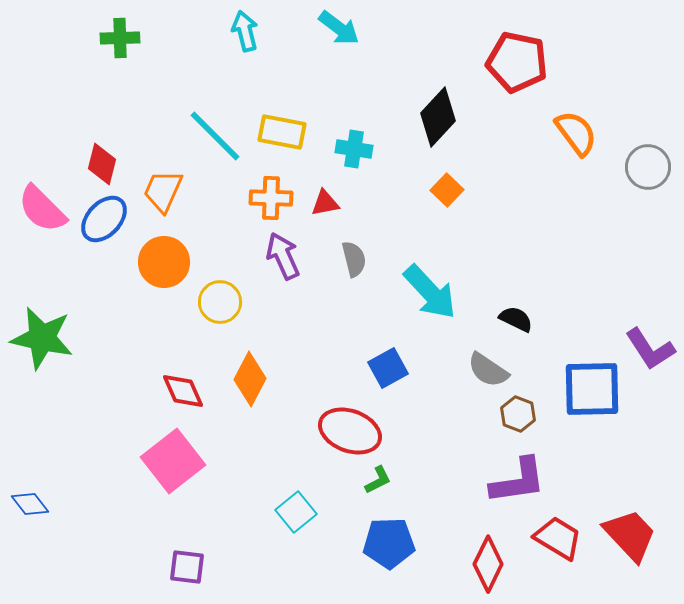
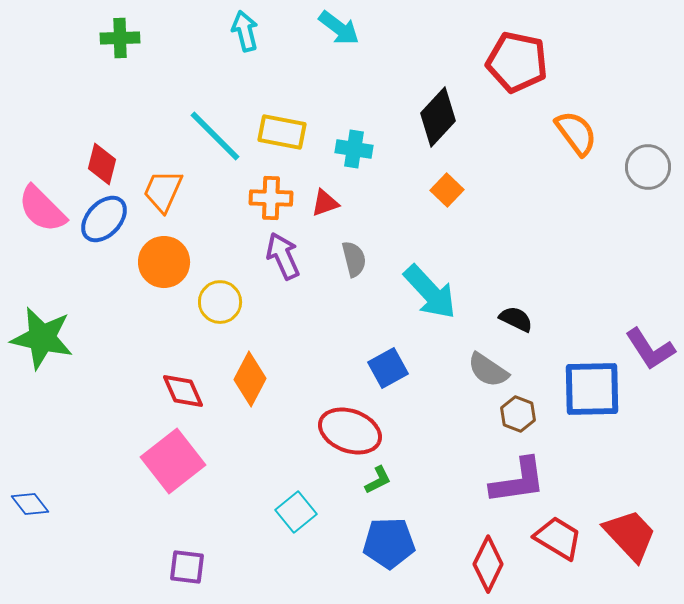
red triangle at (325, 203): rotated 8 degrees counterclockwise
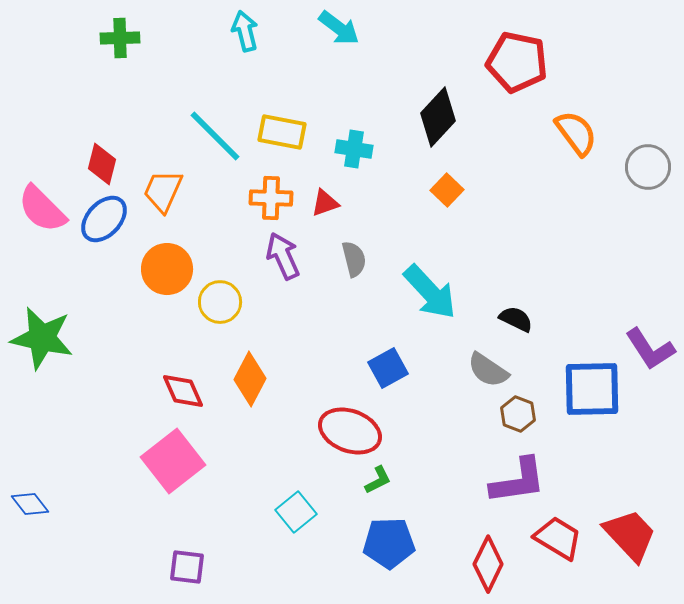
orange circle at (164, 262): moved 3 px right, 7 px down
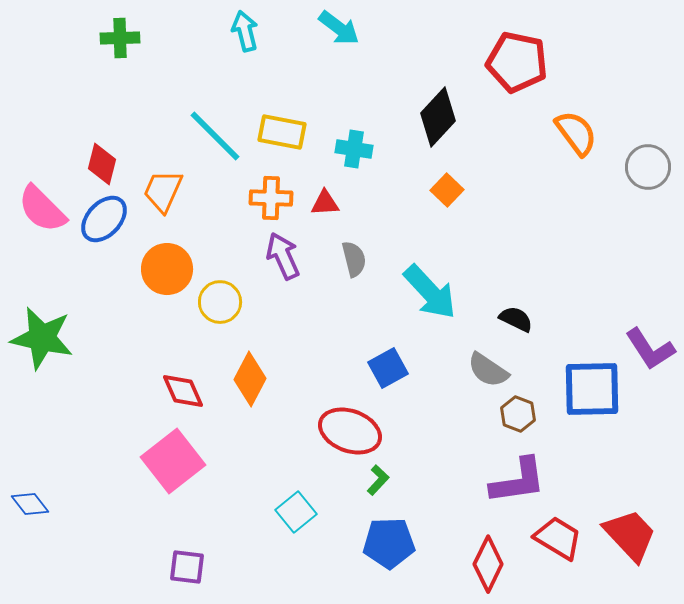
red triangle at (325, 203): rotated 16 degrees clockwise
green L-shape at (378, 480): rotated 20 degrees counterclockwise
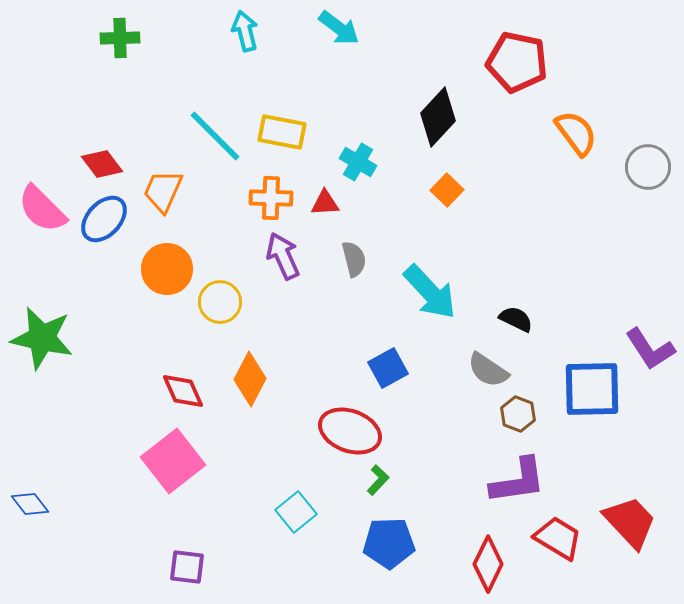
cyan cross at (354, 149): moved 4 px right, 13 px down; rotated 21 degrees clockwise
red diamond at (102, 164): rotated 51 degrees counterclockwise
red trapezoid at (630, 535): moved 13 px up
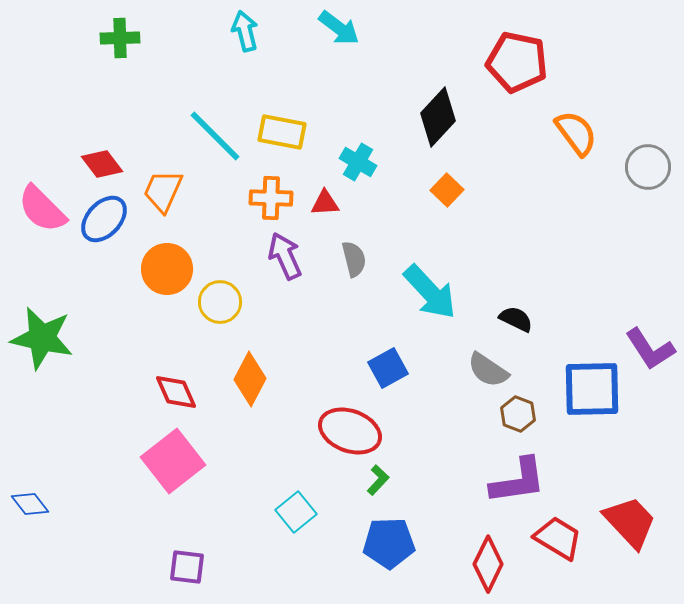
purple arrow at (283, 256): moved 2 px right
red diamond at (183, 391): moved 7 px left, 1 px down
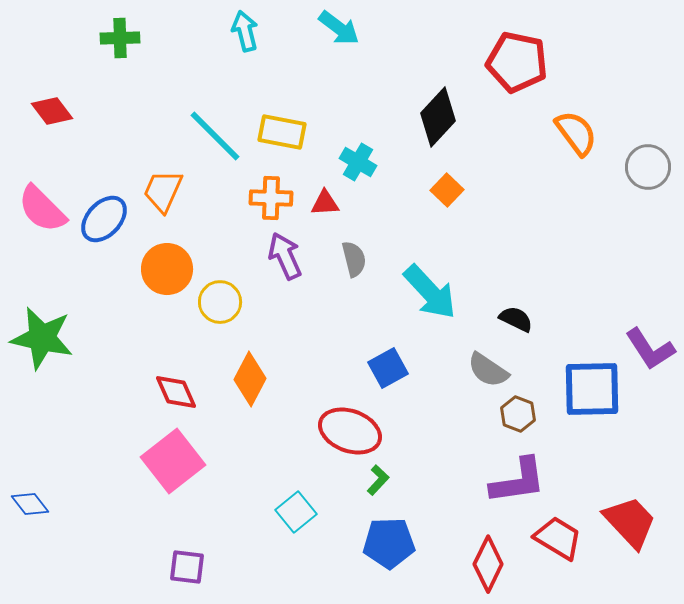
red diamond at (102, 164): moved 50 px left, 53 px up
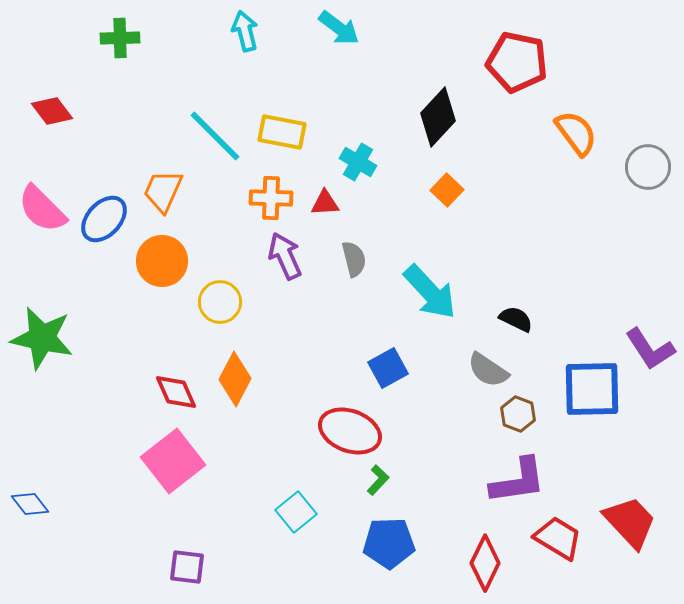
orange circle at (167, 269): moved 5 px left, 8 px up
orange diamond at (250, 379): moved 15 px left
red diamond at (488, 564): moved 3 px left, 1 px up
